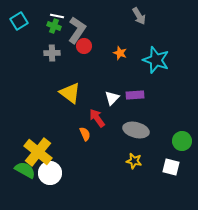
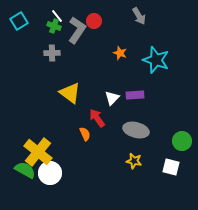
white line: rotated 40 degrees clockwise
red circle: moved 10 px right, 25 px up
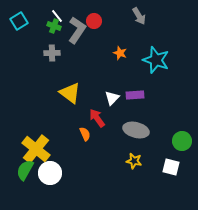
yellow cross: moved 2 px left, 3 px up
green semicircle: rotated 90 degrees counterclockwise
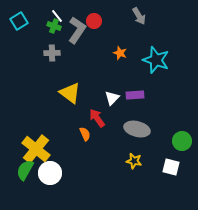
gray ellipse: moved 1 px right, 1 px up
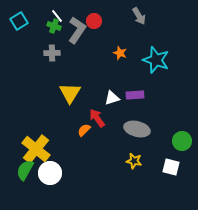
yellow triangle: rotated 25 degrees clockwise
white triangle: rotated 28 degrees clockwise
orange semicircle: moved 1 px left, 4 px up; rotated 112 degrees counterclockwise
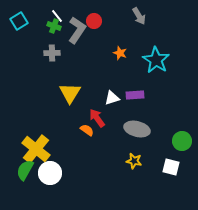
cyan star: rotated 12 degrees clockwise
orange semicircle: moved 3 px right; rotated 80 degrees clockwise
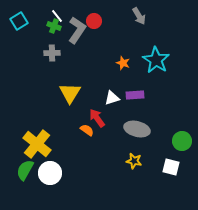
orange star: moved 3 px right, 10 px down
yellow cross: moved 1 px right, 5 px up
